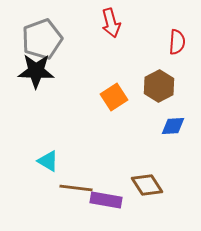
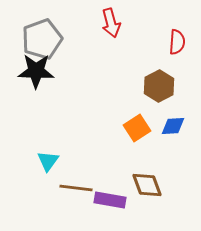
orange square: moved 23 px right, 31 px down
cyan triangle: rotated 35 degrees clockwise
brown diamond: rotated 12 degrees clockwise
purple rectangle: moved 4 px right
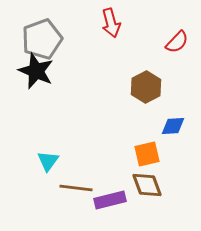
red semicircle: rotated 40 degrees clockwise
black star: rotated 21 degrees clockwise
brown hexagon: moved 13 px left, 1 px down
orange square: moved 10 px right, 26 px down; rotated 20 degrees clockwise
purple rectangle: rotated 24 degrees counterclockwise
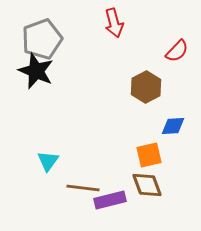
red arrow: moved 3 px right
red semicircle: moved 9 px down
orange square: moved 2 px right, 1 px down
brown line: moved 7 px right
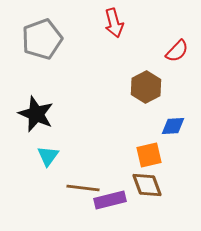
black star: moved 43 px down
cyan triangle: moved 5 px up
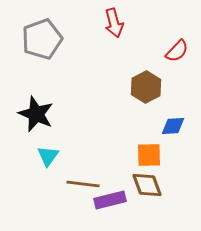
orange square: rotated 12 degrees clockwise
brown line: moved 4 px up
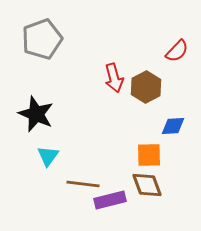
red arrow: moved 55 px down
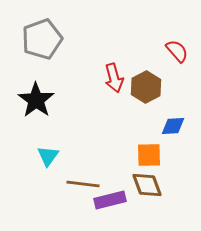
red semicircle: rotated 85 degrees counterclockwise
black star: moved 14 px up; rotated 12 degrees clockwise
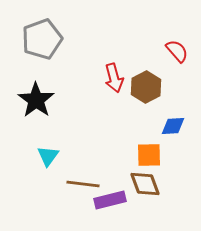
brown diamond: moved 2 px left, 1 px up
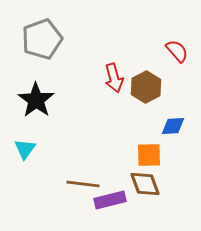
cyan triangle: moved 23 px left, 7 px up
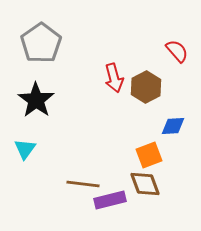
gray pentagon: moved 1 px left, 4 px down; rotated 15 degrees counterclockwise
orange square: rotated 20 degrees counterclockwise
